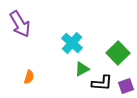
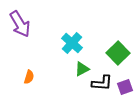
purple square: moved 1 px left, 1 px down
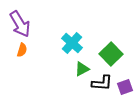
green square: moved 7 px left, 1 px down
orange semicircle: moved 7 px left, 27 px up
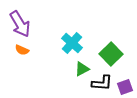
orange semicircle: rotated 96 degrees clockwise
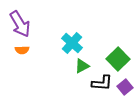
orange semicircle: rotated 24 degrees counterclockwise
green square: moved 7 px right, 5 px down
green triangle: moved 3 px up
purple square: rotated 21 degrees counterclockwise
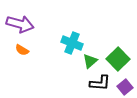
purple arrow: rotated 44 degrees counterclockwise
cyan cross: rotated 20 degrees counterclockwise
orange semicircle: rotated 32 degrees clockwise
green triangle: moved 8 px right, 5 px up; rotated 14 degrees counterclockwise
black L-shape: moved 2 px left
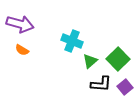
cyan cross: moved 2 px up
black L-shape: moved 1 px right, 1 px down
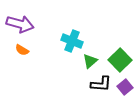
green square: moved 2 px right, 1 px down
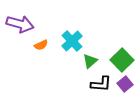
cyan cross: rotated 25 degrees clockwise
orange semicircle: moved 19 px right, 5 px up; rotated 56 degrees counterclockwise
green square: moved 2 px right
purple square: moved 3 px up
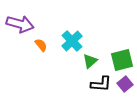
orange semicircle: rotated 104 degrees counterclockwise
green square: rotated 30 degrees clockwise
